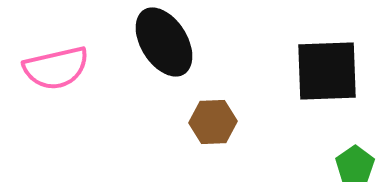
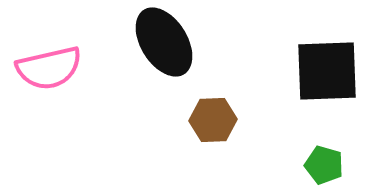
pink semicircle: moved 7 px left
brown hexagon: moved 2 px up
green pentagon: moved 31 px left; rotated 21 degrees counterclockwise
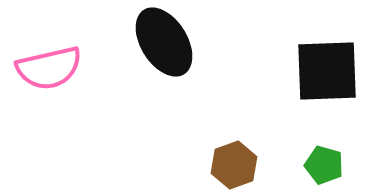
brown hexagon: moved 21 px right, 45 px down; rotated 18 degrees counterclockwise
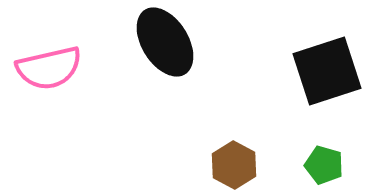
black ellipse: moved 1 px right
black square: rotated 16 degrees counterclockwise
brown hexagon: rotated 12 degrees counterclockwise
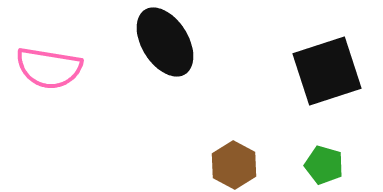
pink semicircle: rotated 22 degrees clockwise
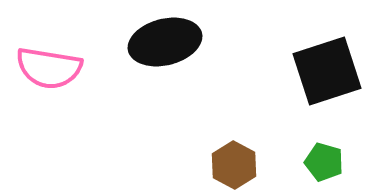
black ellipse: rotated 72 degrees counterclockwise
green pentagon: moved 3 px up
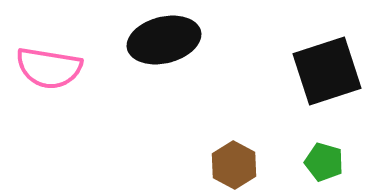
black ellipse: moved 1 px left, 2 px up
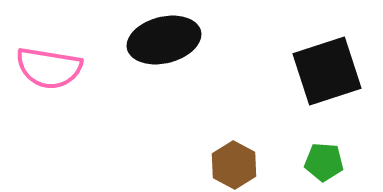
green pentagon: rotated 12 degrees counterclockwise
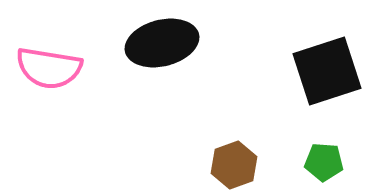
black ellipse: moved 2 px left, 3 px down
brown hexagon: rotated 12 degrees clockwise
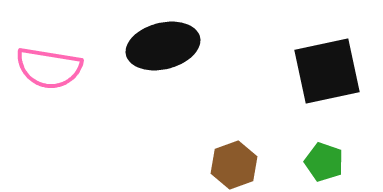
black ellipse: moved 1 px right, 3 px down
black square: rotated 6 degrees clockwise
green pentagon: rotated 15 degrees clockwise
